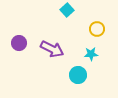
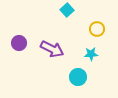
cyan circle: moved 2 px down
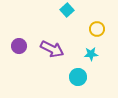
purple circle: moved 3 px down
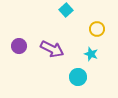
cyan square: moved 1 px left
cyan star: rotated 24 degrees clockwise
